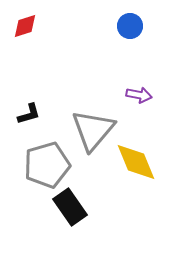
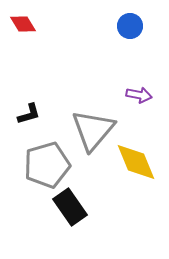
red diamond: moved 2 px left, 2 px up; rotated 76 degrees clockwise
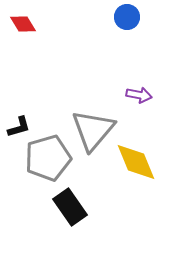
blue circle: moved 3 px left, 9 px up
black L-shape: moved 10 px left, 13 px down
gray pentagon: moved 1 px right, 7 px up
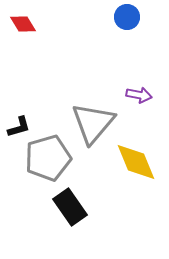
gray triangle: moved 7 px up
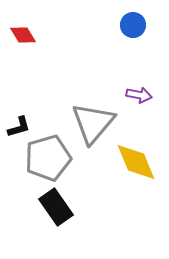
blue circle: moved 6 px right, 8 px down
red diamond: moved 11 px down
black rectangle: moved 14 px left
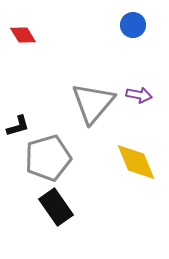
gray triangle: moved 20 px up
black L-shape: moved 1 px left, 1 px up
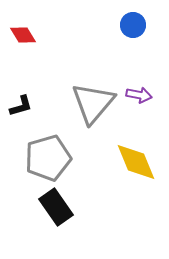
black L-shape: moved 3 px right, 20 px up
